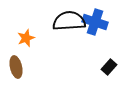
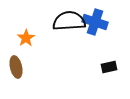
orange star: rotated 12 degrees counterclockwise
black rectangle: rotated 35 degrees clockwise
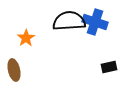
brown ellipse: moved 2 px left, 3 px down
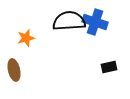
orange star: rotated 18 degrees clockwise
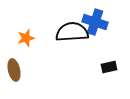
black semicircle: moved 3 px right, 11 px down
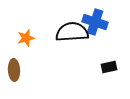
brown ellipse: rotated 10 degrees clockwise
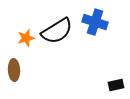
black semicircle: moved 15 px left, 1 px up; rotated 152 degrees clockwise
black rectangle: moved 7 px right, 18 px down
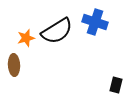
brown ellipse: moved 5 px up
black rectangle: rotated 63 degrees counterclockwise
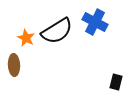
blue cross: rotated 10 degrees clockwise
orange star: rotated 30 degrees counterclockwise
black rectangle: moved 3 px up
